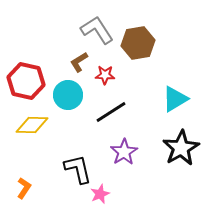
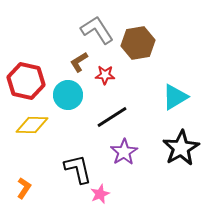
cyan triangle: moved 2 px up
black line: moved 1 px right, 5 px down
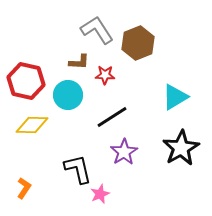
brown hexagon: rotated 12 degrees counterclockwise
brown L-shape: rotated 145 degrees counterclockwise
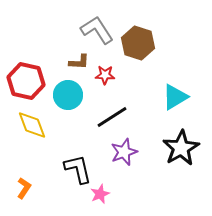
brown hexagon: rotated 20 degrees counterclockwise
yellow diamond: rotated 68 degrees clockwise
purple star: rotated 12 degrees clockwise
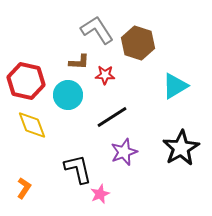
cyan triangle: moved 11 px up
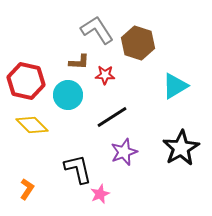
yellow diamond: rotated 24 degrees counterclockwise
orange L-shape: moved 3 px right, 1 px down
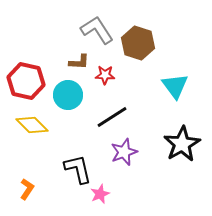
cyan triangle: rotated 36 degrees counterclockwise
black star: moved 1 px right, 4 px up
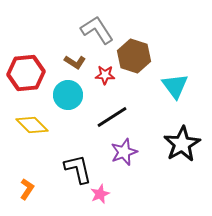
brown hexagon: moved 4 px left, 13 px down
brown L-shape: moved 4 px left; rotated 30 degrees clockwise
red hexagon: moved 8 px up; rotated 18 degrees counterclockwise
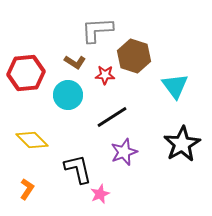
gray L-shape: rotated 60 degrees counterclockwise
yellow diamond: moved 15 px down
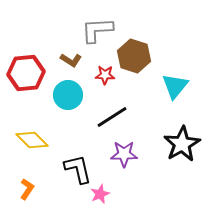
brown L-shape: moved 4 px left, 2 px up
cyan triangle: rotated 16 degrees clockwise
purple star: moved 2 px down; rotated 20 degrees clockwise
